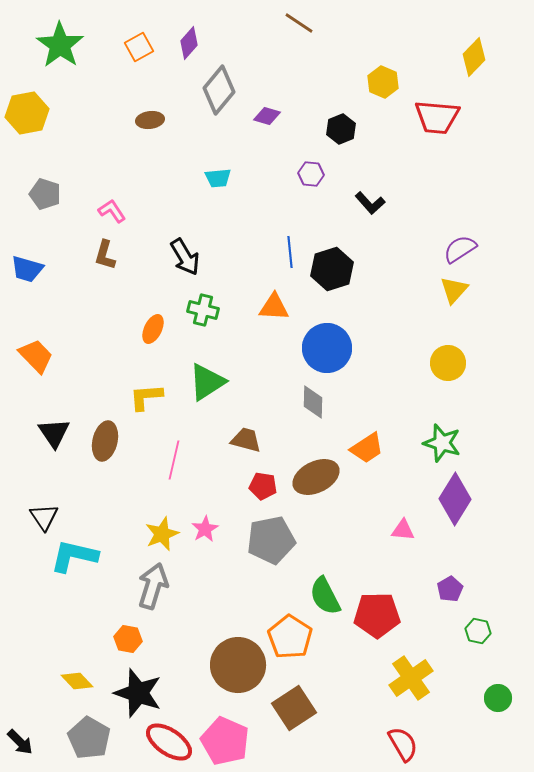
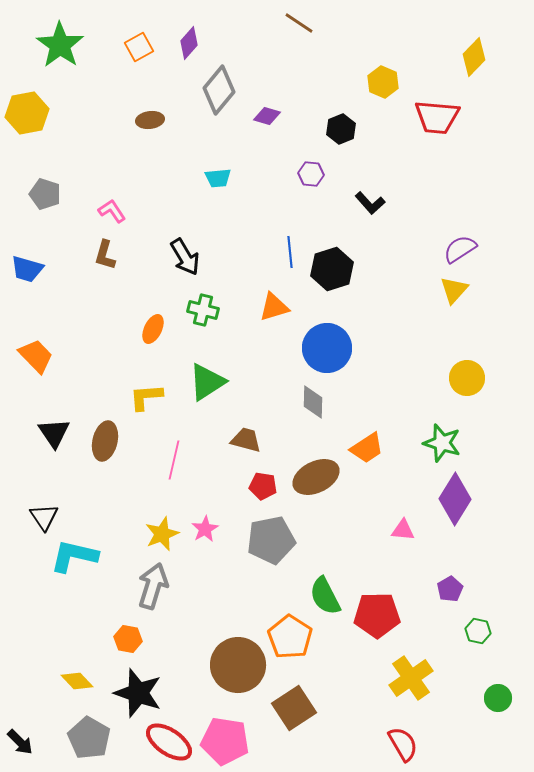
orange triangle at (274, 307): rotated 20 degrees counterclockwise
yellow circle at (448, 363): moved 19 px right, 15 px down
pink pentagon at (225, 741): rotated 15 degrees counterclockwise
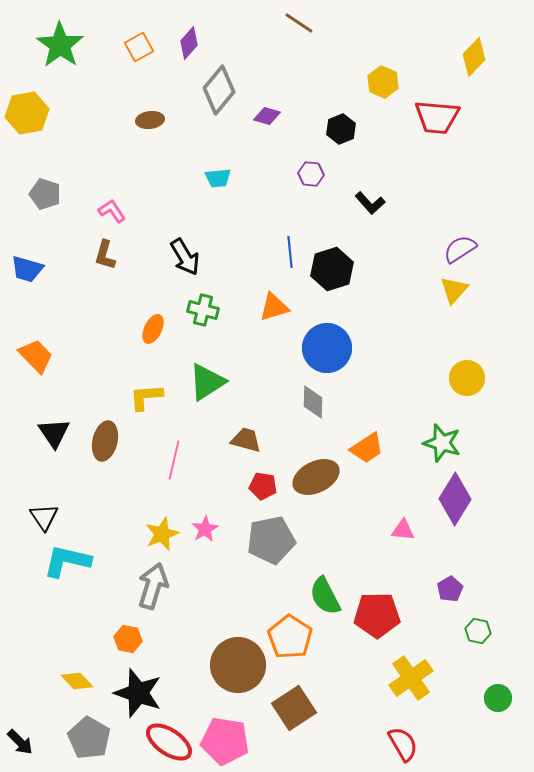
cyan L-shape at (74, 556): moved 7 px left, 5 px down
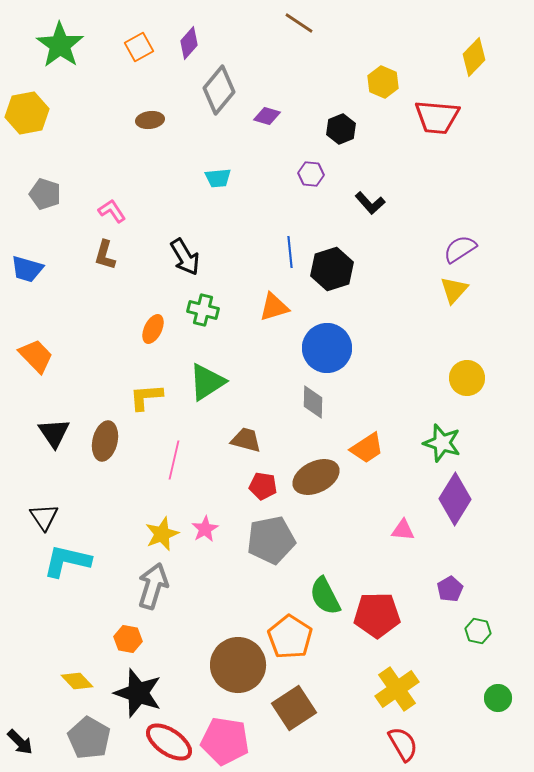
yellow cross at (411, 678): moved 14 px left, 11 px down
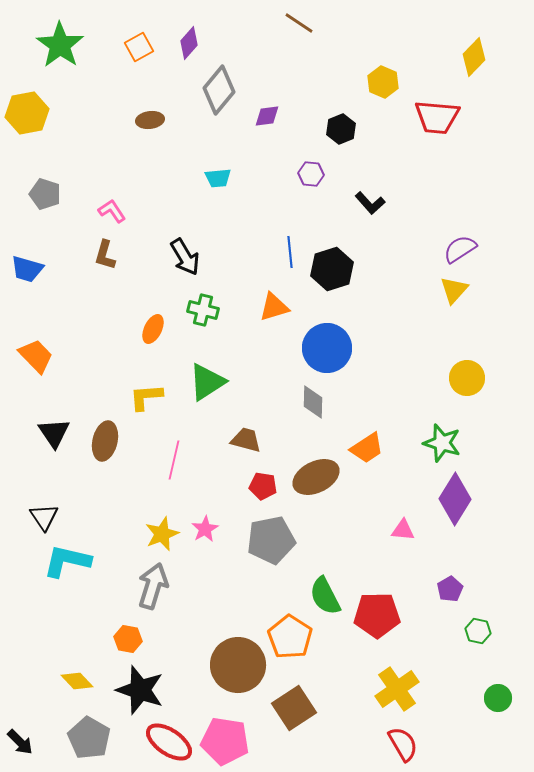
purple diamond at (267, 116): rotated 24 degrees counterclockwise
black star at (138, 693): moved 2 px right, 3 px up
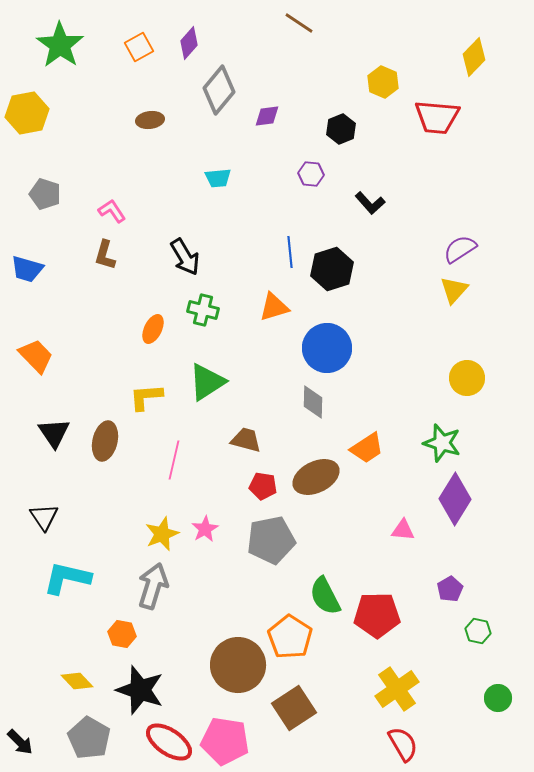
cyan L-shape at (67, 561): moved 17 px down
orange hexagon at (128, 639): moved 6 px left, 5 px up
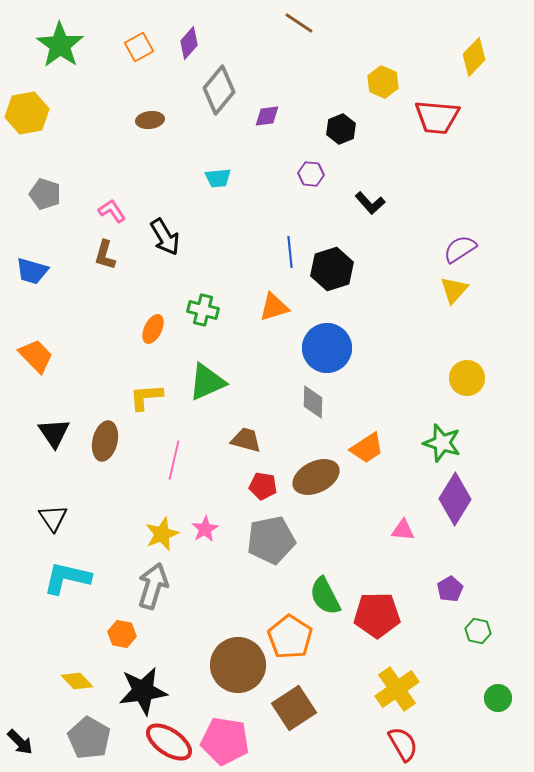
black arrow at (185, 257): moved 20 px left, 20 px up
blue trapezoid at (27, 269): moved 5 px right, 2 px down
green triangle at (207, 382): rotated 9 degrees clockwise
black triangle at (44, 517): moved 9 px right, 1 px down
black star at (140, 690): moved 3 px right, 1 px down; rotated 27 degrees counterclockwise
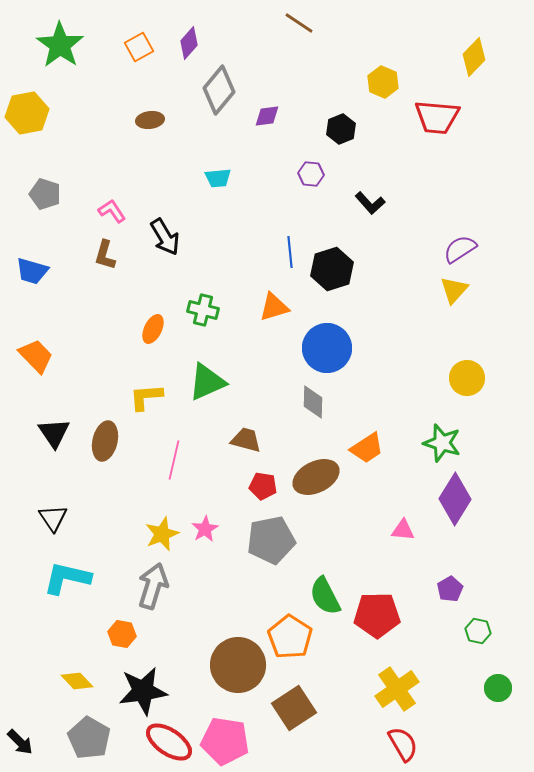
green circle at (498, 698): moved 10 px up
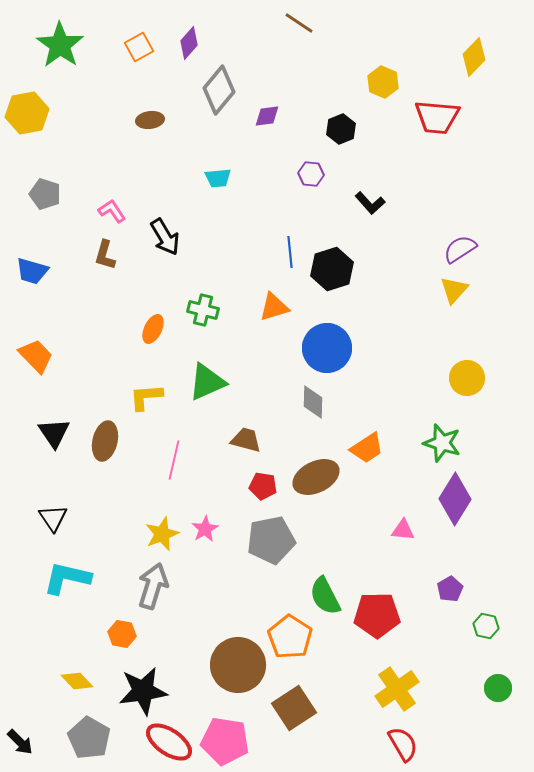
green hexagon at (478, 631): moved 8 px right, 5 px up
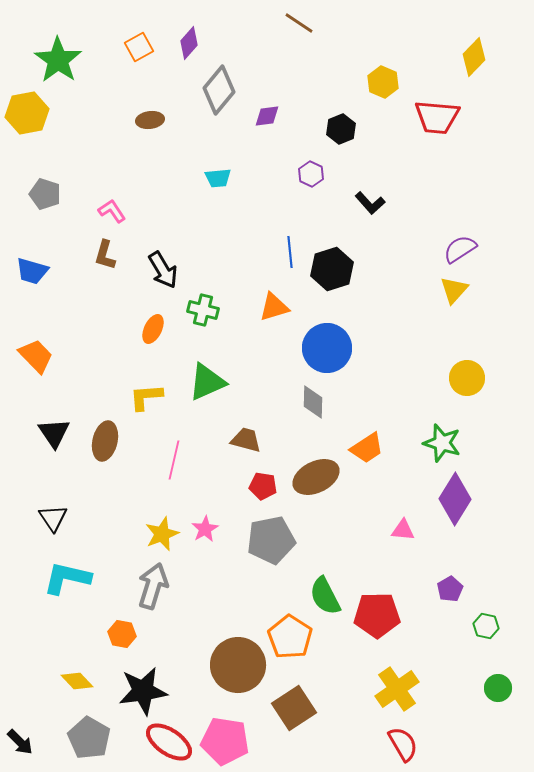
green star at (60, 45): moved 2 px left, 15 px down
purple hexagon at (311, 174): rotated 20 degrees clockwise
black arrow at (165, 237): moved 2 px left, 33 px down
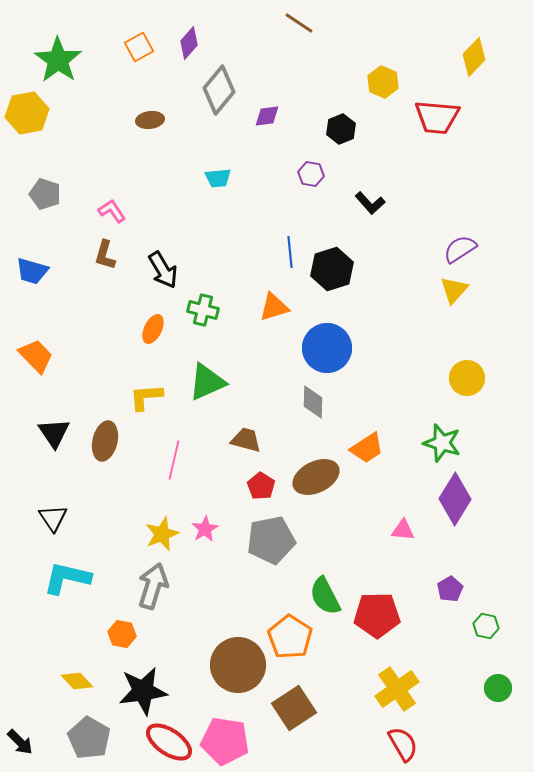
purple hexagon at (311, 174): rotated 15 degrees counterclockwise
red pentagon at (263, 486): moved 2 px left; rotated 24 degrees clockwise
